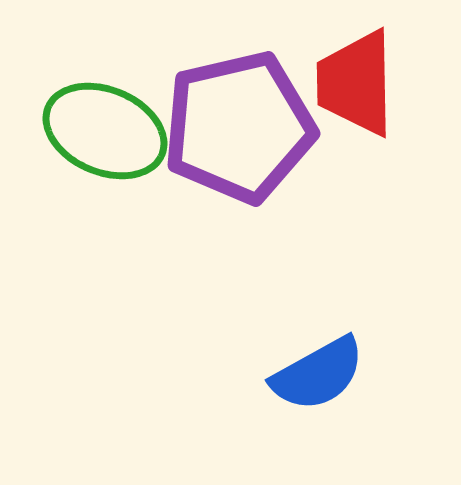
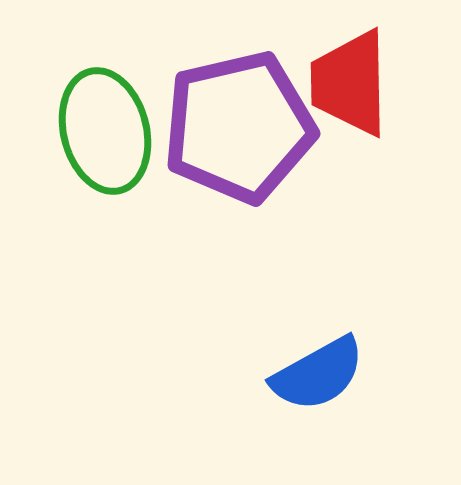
red trapezoid: moved 6 px left
green ellipse: rotated 53 degrees clockwise
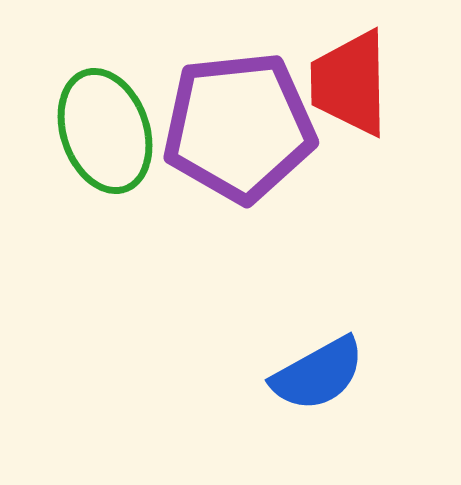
purple pentagon: rotated 7 degrees clockwise
green ellipse: rotated 5 degrees counterclockwise
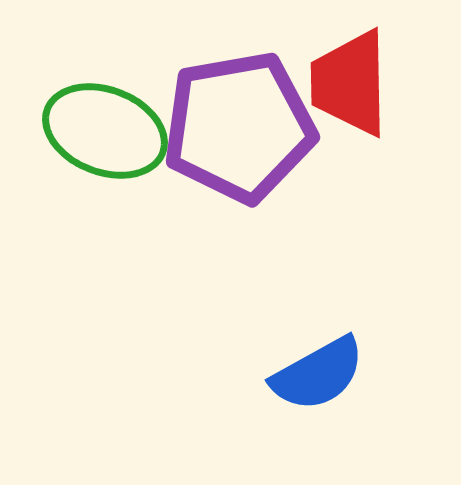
purple pentagon: rotated 4 degrees counterclockwise
green ellipse: rotated 50 degrees counterclockwise
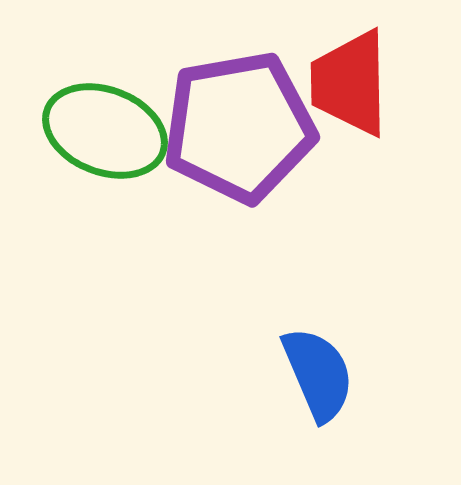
blue semicircle: rotated 84 degrees counterclockwise
